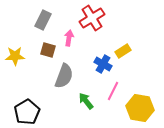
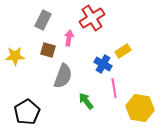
gray semicircle: moved 1 px left
pink line: moved 1 px right, 3 px up; rotated 36 degrees counterclockwise
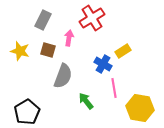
yellow star: moved 5 px right, 5 px up; rotated 18 degrees clockwise
